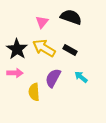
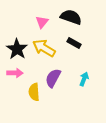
black rectangle: moved 4 px right, 7 px up
cyan arrow: moved 3 px right, 2 px down; rotated 72 degrees clockwise
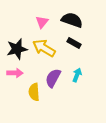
black semicircle: moved 1 px right, 3 px down
black star: rotated 25 degrees clockwise
cyan arrow: moved 7 px left, 4 px up
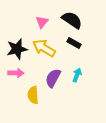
black semicircle: rotated 15 degrees clockwise
pink arrow: moved 1 px right
yellow semicircle: moved 1 px left, 3 px down
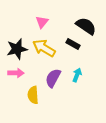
black semicircle: moved 14 px right, 6 px down
black rectangle: moved 1 px left, 1 px down
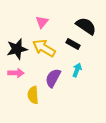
cyan arrow: moved 5 px up
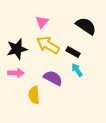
black rectangle: moved 8 px down
yellow arrow: moved 4 px right, 3 px up
cyan arrow: rotated 56 degrees counterclockwise
purple semicircle: rotated 90 degrees clockwise
yellow semicircle: moved 1 px right
